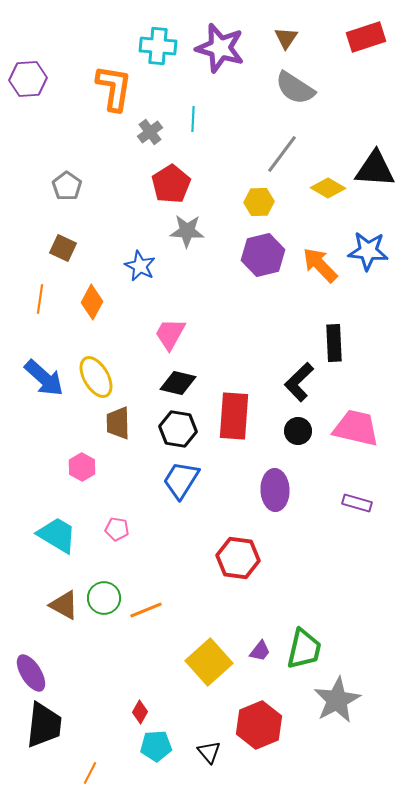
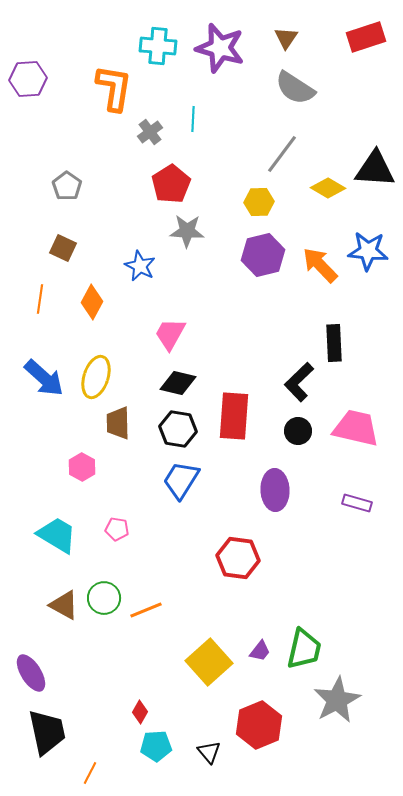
yellow ellipse at (96, 377): rotated 48 degrees clockwise
black trapezoid at (44, 725): moved 3 px right, 7 px down; rotated 18 degrees counterclockwise
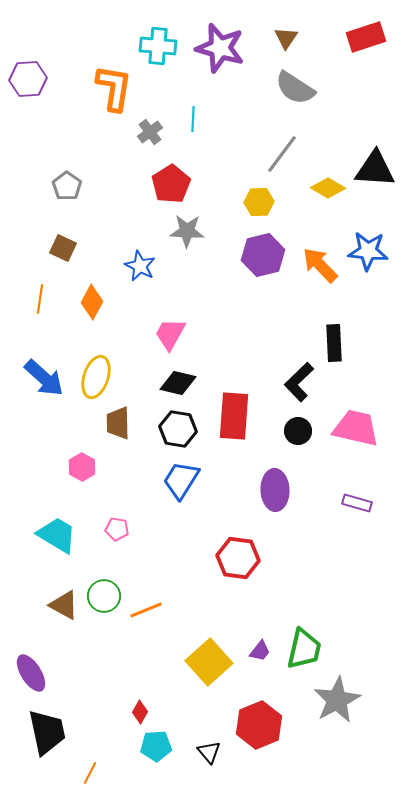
green circle at (104, 598): moved 2 px up
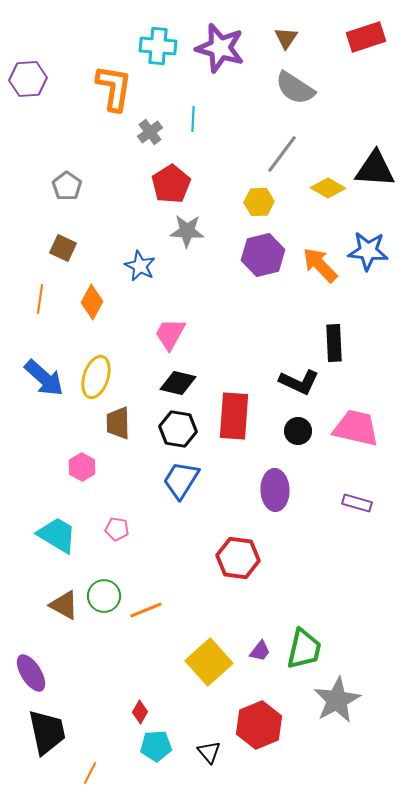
black L-shape at (299, 382): rotated 111 degrees counterclockwise
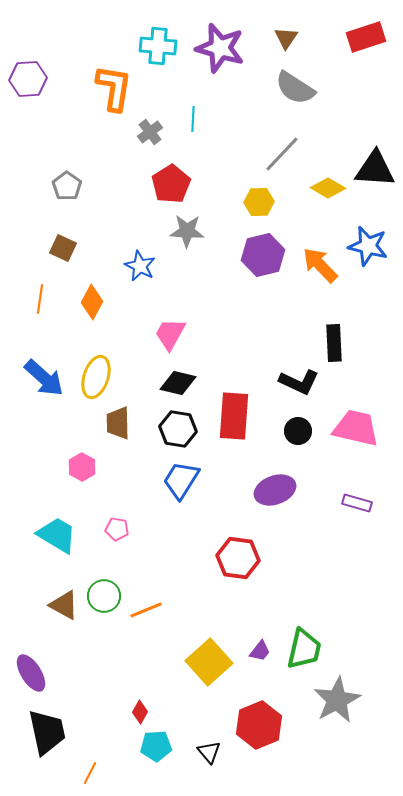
gray line at (282, 154): rotated 6 degrees clockwise
blue star at (368, 251): moved 5 px up; rotated 9 degrees clockwise
purple ellipse at (275, 490): rotated 72 degrees clockwise
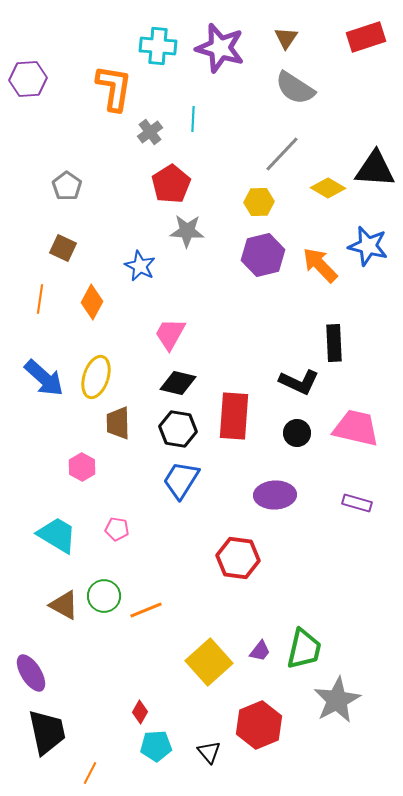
black circle at (298, 431): moved 1 px left, 2 px down
purple ellipse at (275, 490): moved 5 px down; rotated 18 degrees clockwise
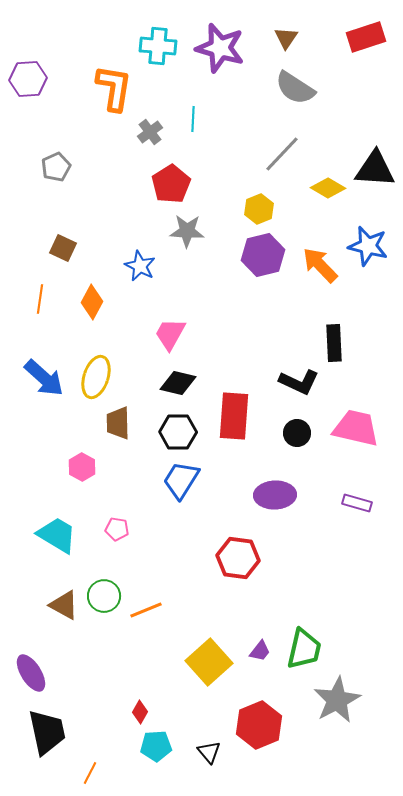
gray pentagon at (67, 186): moved 11 px left, 19 px up; rotated 12 degrees clockwise
yellow hexagon at (259, 202): moved 7 px down; rotated 20 degrees counterclockwise
black hexagon at (178, 429): moved 3 px down; rotated 9 degrees counterclockwise
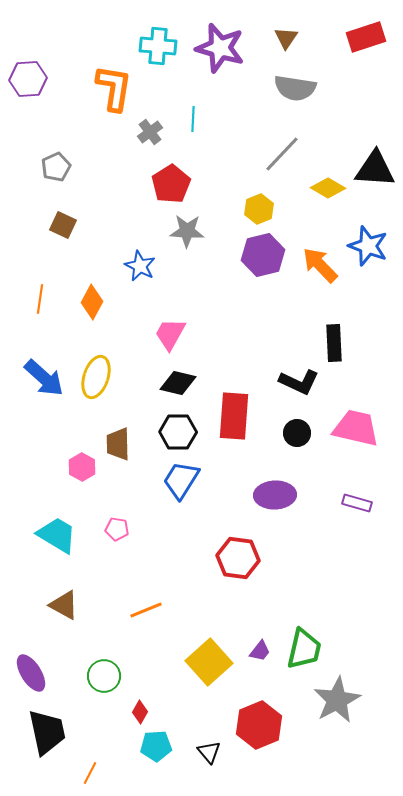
gray semicircle at (295, 88): rotated 24 degrees counterclockwise
blue star at (368, 246): rotated 6 degrees clockwise
brown square at (63, 248): moved 23 px up
brown trapezoid at (118, 423): moved 21 px down
green circle at (104, 596): moved 80 px down
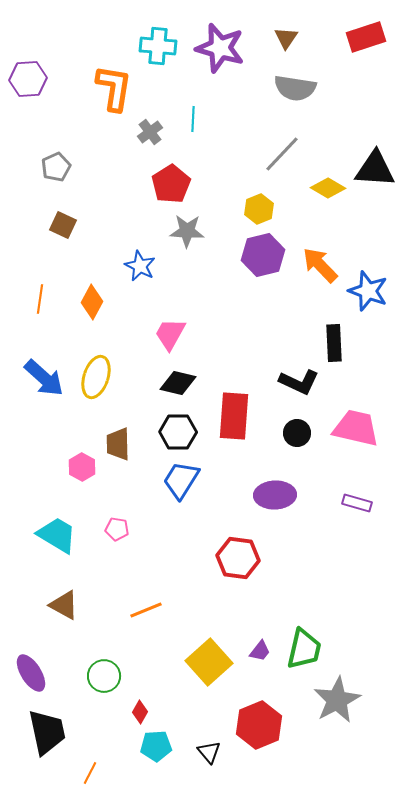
blue star at (368, 246): moved 45 px down
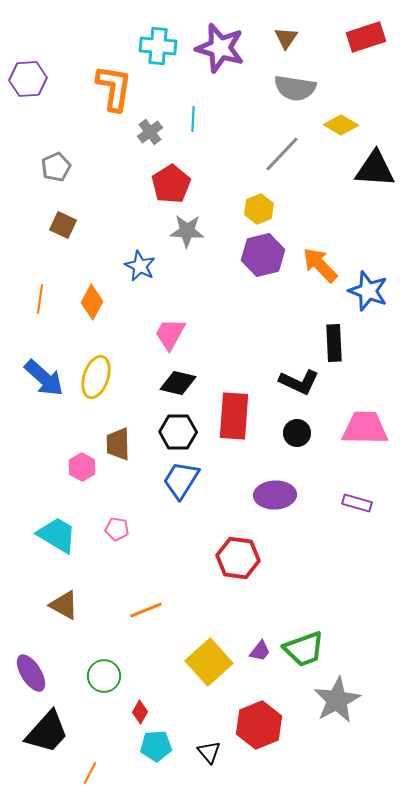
yellow diamond at (328, 188): moved 13 px right, 63 px up
pink trapezoid at (356, 428): moved 9 px right; rotated 12 degrees counterclockwise
green trapezoid at (304, 649): rotated 57 degrees clockwise
black trapezoid at (47, 732): rotated 54 degrees clockwise
